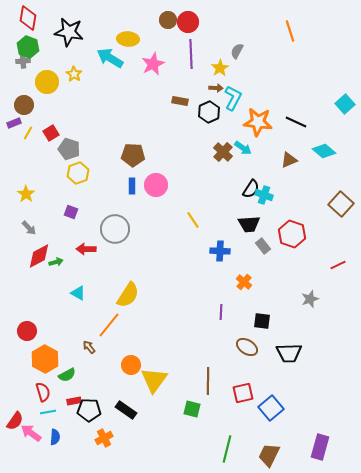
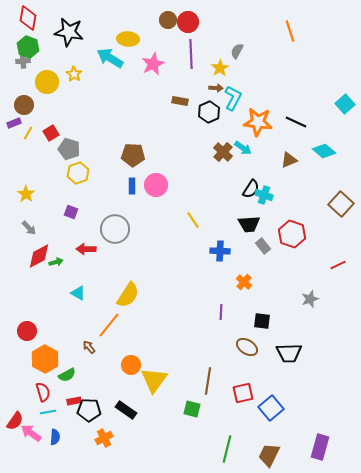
brown line at (208, 381): rotated 8 degrees clockwise
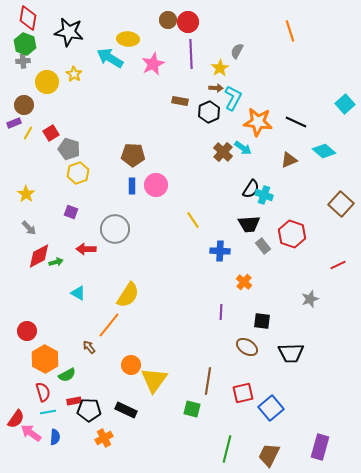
green hexagon at (28, 47): moved 3 px left, 3 px up
black trapezoid at (289, 353): moved 2 px right
black rectangle at (126, 410): rotated 10 degrees counterclockwise
red semicircle at (15, 421): moved 1 px right, 2 px up
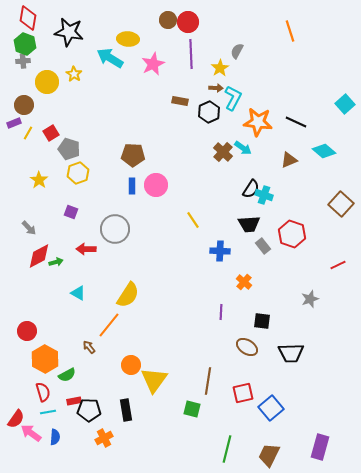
yellow star at (26, 194): moved 13 px right, 14 px up
black rectangle at (126, 410): rotated 55 degrees clockwise
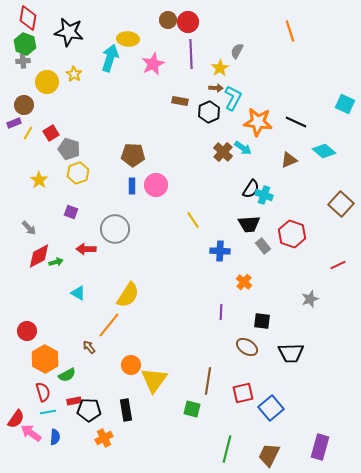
cyan arrow at (110, 58): rotated 76 degrees clockwise
cyan square at (345, 104): rotated 24 degrees counterclockwise
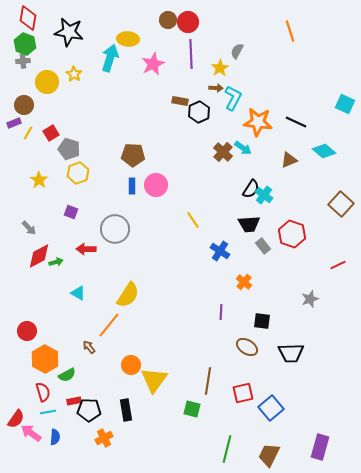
black hexagon at (209, 112): moved 10 px left
cyan cross at (264, 195): rotated 18 degrees clockwise
blue cross at (220, 251): rotated 30 degrees clockwise
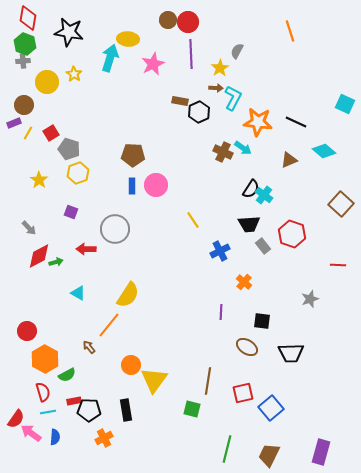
brown cross at (223, 152): rotated 18 degrees counterclockwise
blue cross at (220, 251): rotated 30 degrees clockwise
red line at (338, 265): rotated 28 degrees clockwise
purple rectangle at (320, 447): moved 1 px right, 5 px down
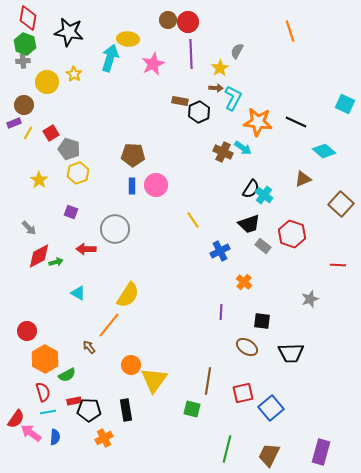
brown triangle at (289, 160): moved 14 px right, 19 px down
black trapezoid at (249, 224): rotated 15 degrees counterclockwise
gray rectangle at (263, 246): rotated 14 degrees counterclockwise
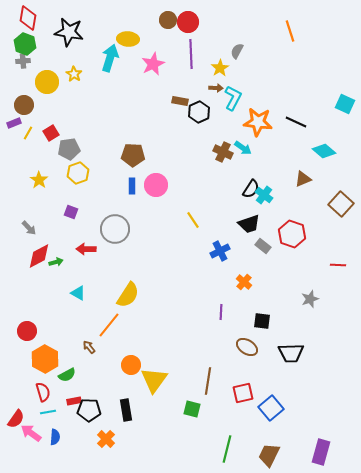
gray pentagon at (69, 149): rotated 25 degrees counterclockwise
orange cross at (104, 438): moved 2 px right, 1 px down; rotated 18 degrees counterclockwise
